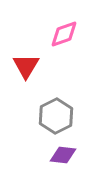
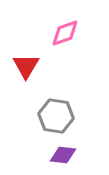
pink diamond: moved 1 px right, 1 px up
gray hexagon: rotated 24 degrees counterclockwise
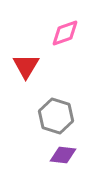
gray hexagon: rotated 8 degrees clockwise
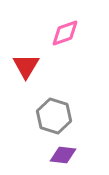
gray hexagon: moved 2 px left
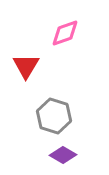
purple diamond: rotated 24 degrees clockwise
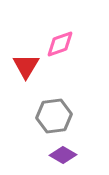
pink diamond: moved 5 px left, 11 px down
gray hexagon: rotated 24 degrees counterclockwise
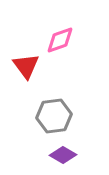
pink diamond: moved 4 px up
red triangle: rotated 8 degrees counterclockwise
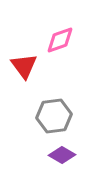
red triangle: moved 2 px left
purple diamond: moved 1 px left
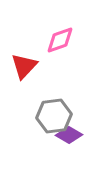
red triangle: rotated 20 degrees clockwise
purple diamond: moved 7 px right, 20 px up
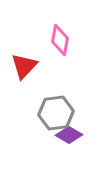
pink diamond: rotated 60 degrees counterclockwise
gray hexagon: moved 2 px right, 3 px up
